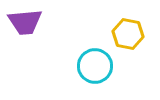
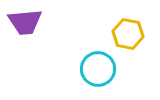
cyan circle: moved 3 px right, 3 px down
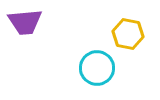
cyan circle: moved 1 px left, 1 px up
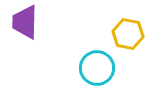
purple trapezoid: rotated 96 degrees clockwise
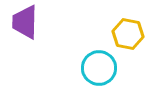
cyan circle: moved 2 px right
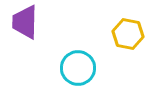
cyan circle: moved 21 px left
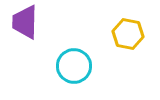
cyan circle: moved 4 px left, 2 px up
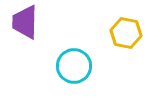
yellow hexagon: moved 2 px left, 1 px up
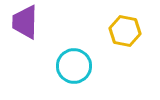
yellow hexagon: moved 1 px left, 2 px up
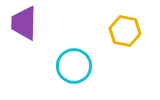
purple trapezoid: moved 1 px left, 1 px down
